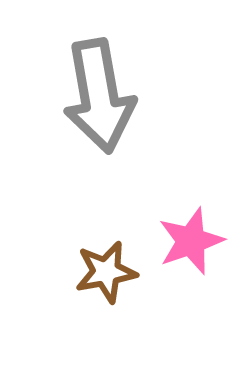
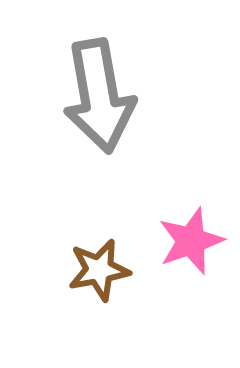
brown star: moved 7 px left, 2 px up
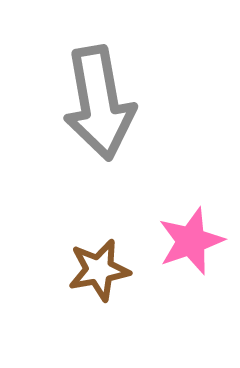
gray arrow: moved 7 px down
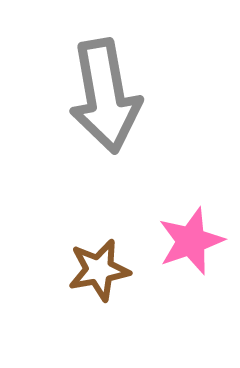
gray arrow: moved 6 px right, 7 px up
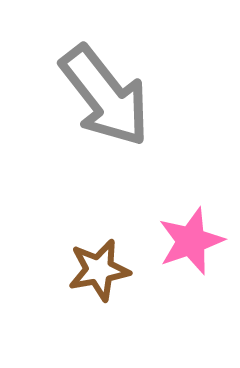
gray arrow: rotated 28 degrees counterclockwise
